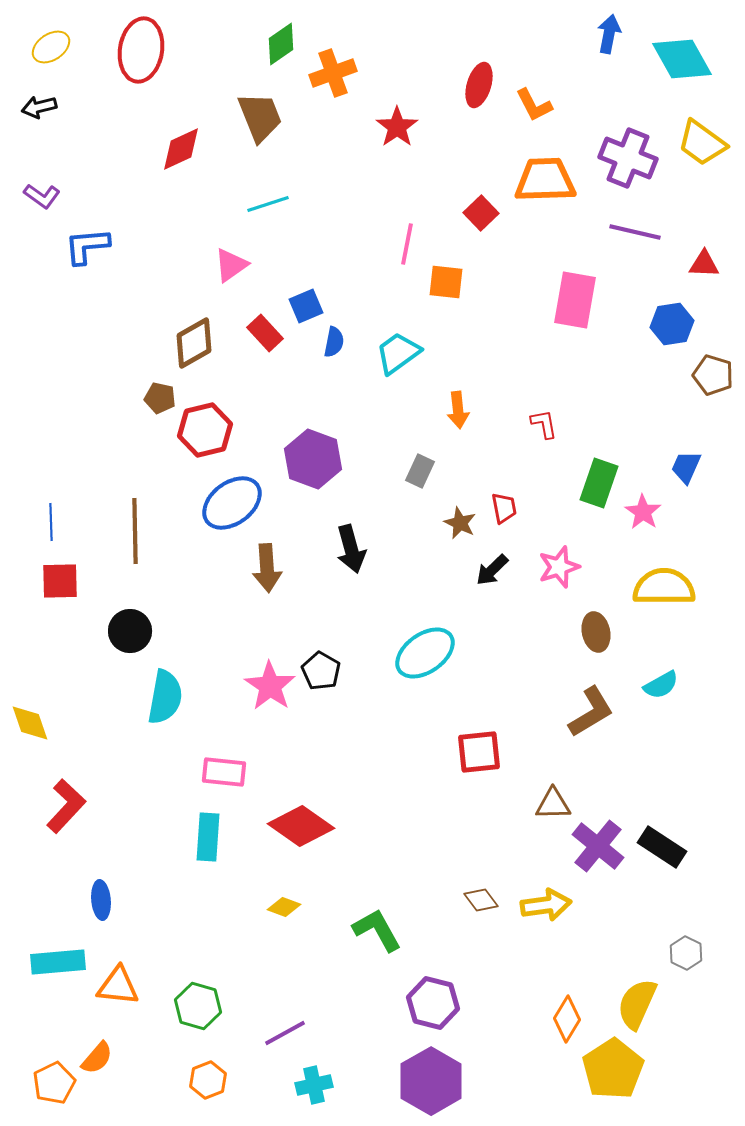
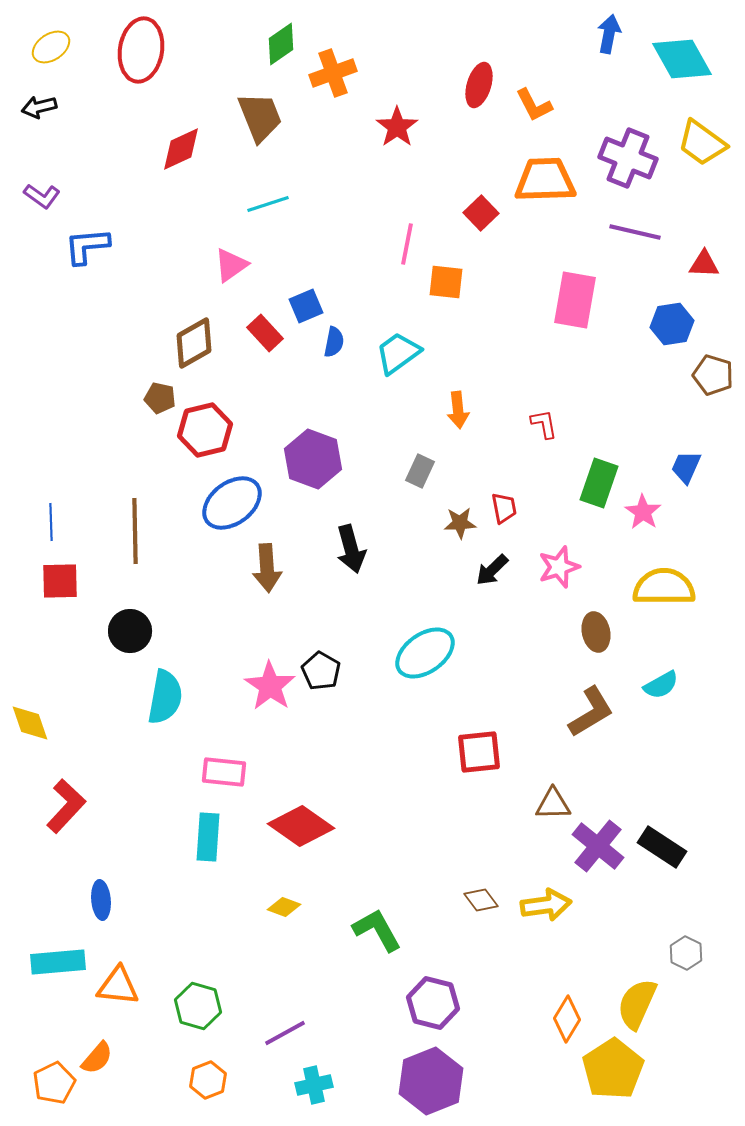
brown star at (460, 523): rotated 28 degrees counterclockwise
purple hexagon at (431, 1081): rotated 8 degrees clockwise
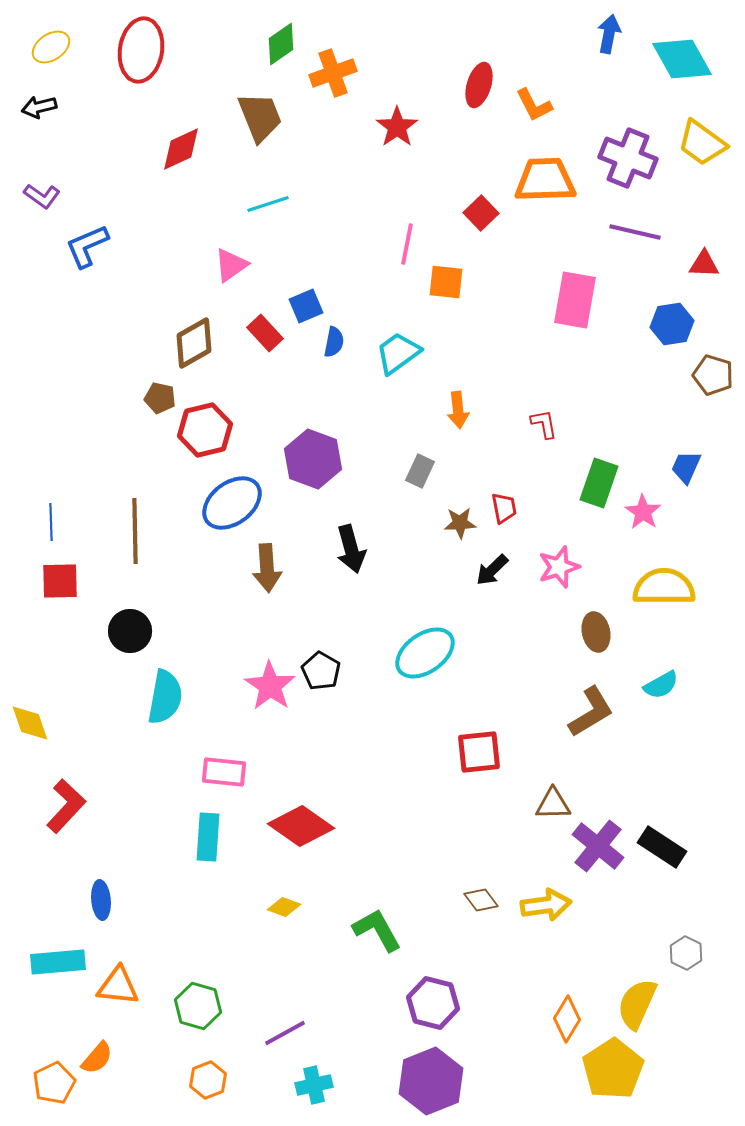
blue L-shape at (87, 246): rotated 18 degrees counterclockwise
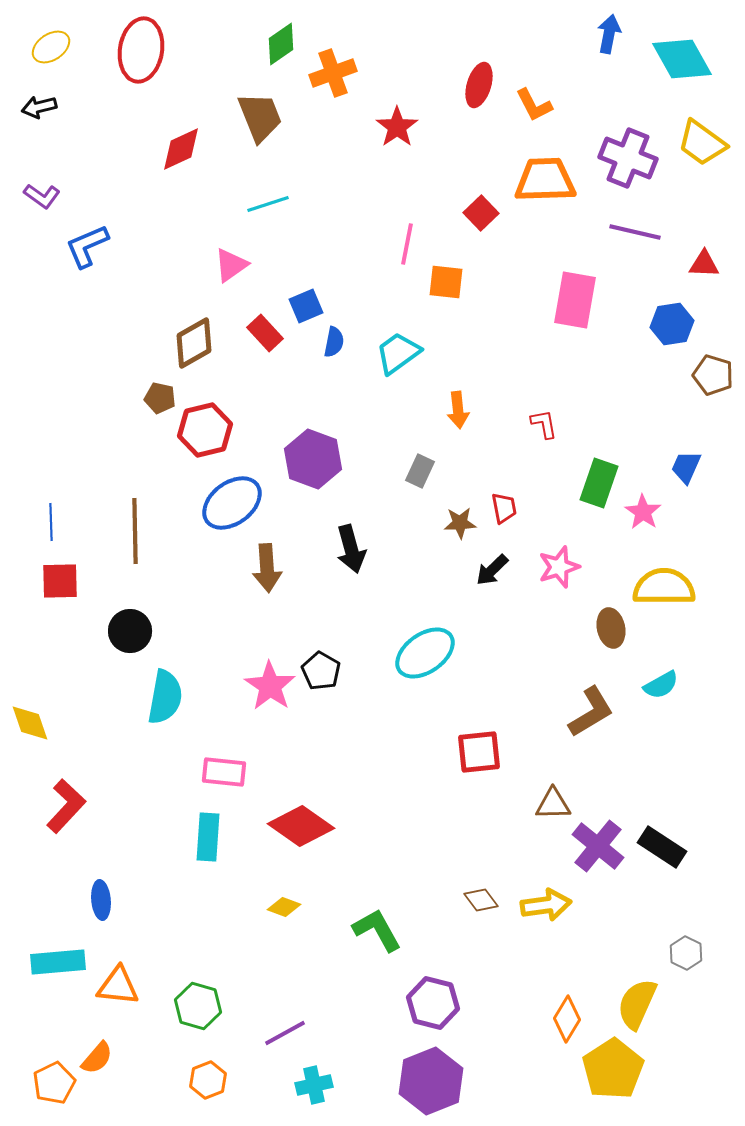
brown ellipse at (596, 632): moved 15 px right, 4 px up
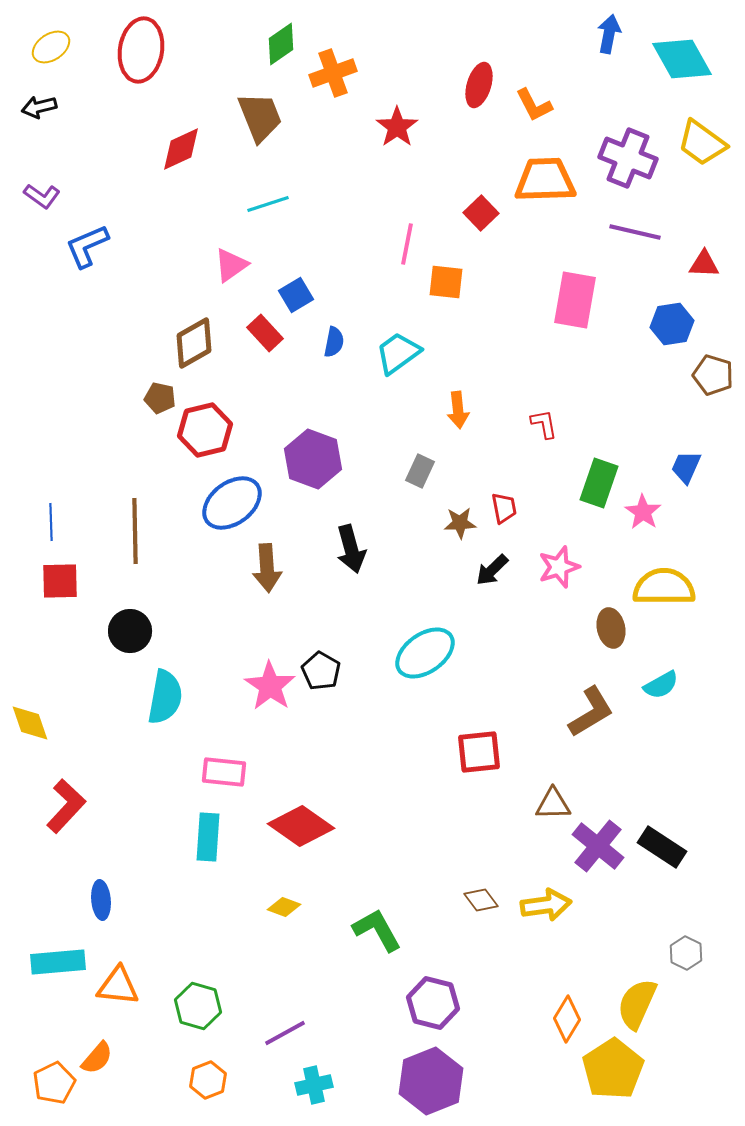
blue square at (306, 306): moved 10 px left, 11 px up; rotated 8 degrees counterclockwise
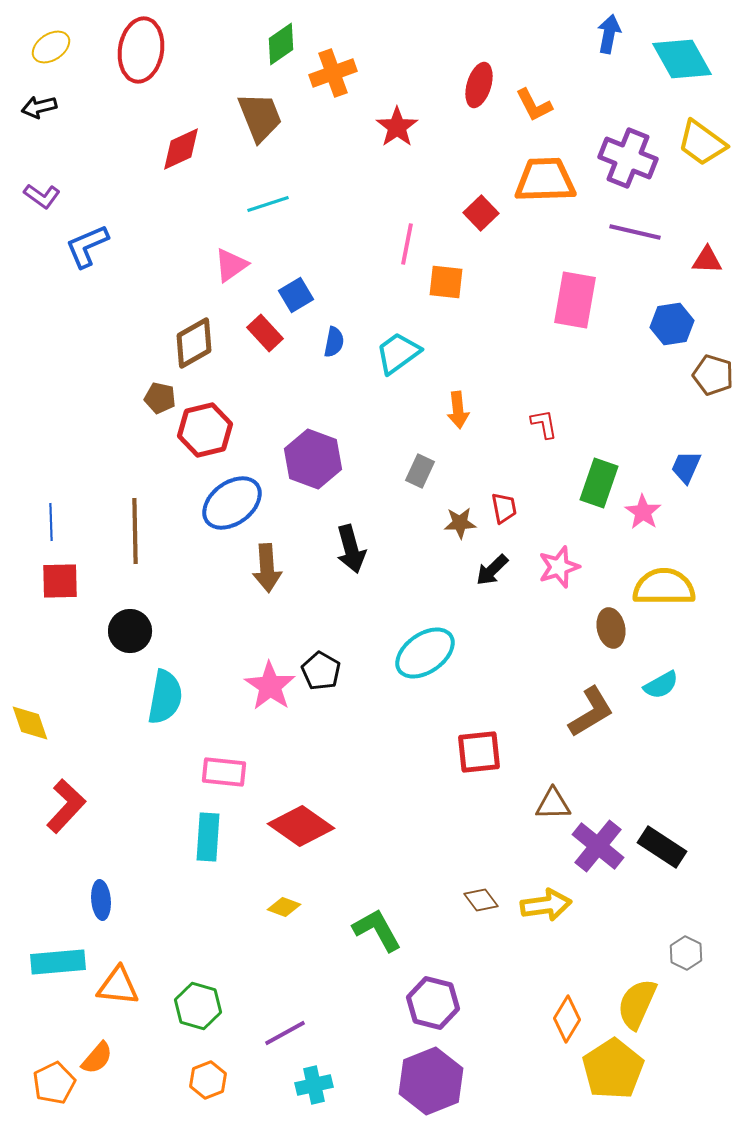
red triangle at (704, 264): moved 3 px right, 4 px up
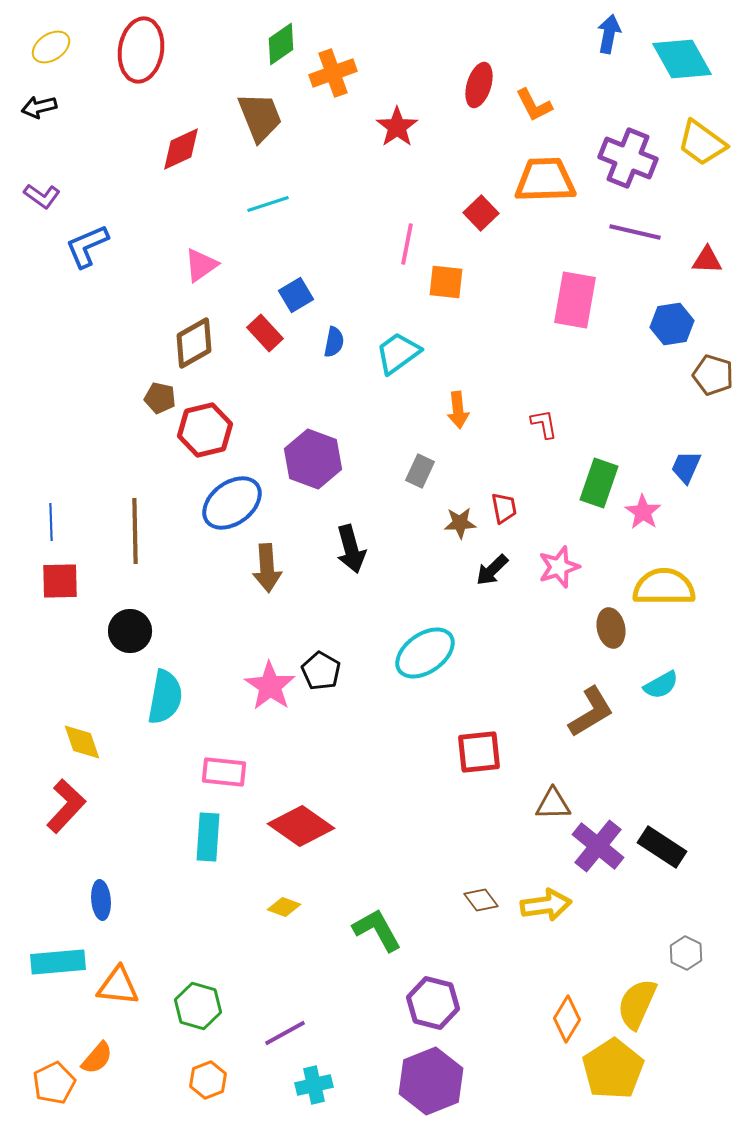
pink triangle at (231, 265): moved 30 px left
yellow diamond at (30, 723): moved 52 px right, 19 px down
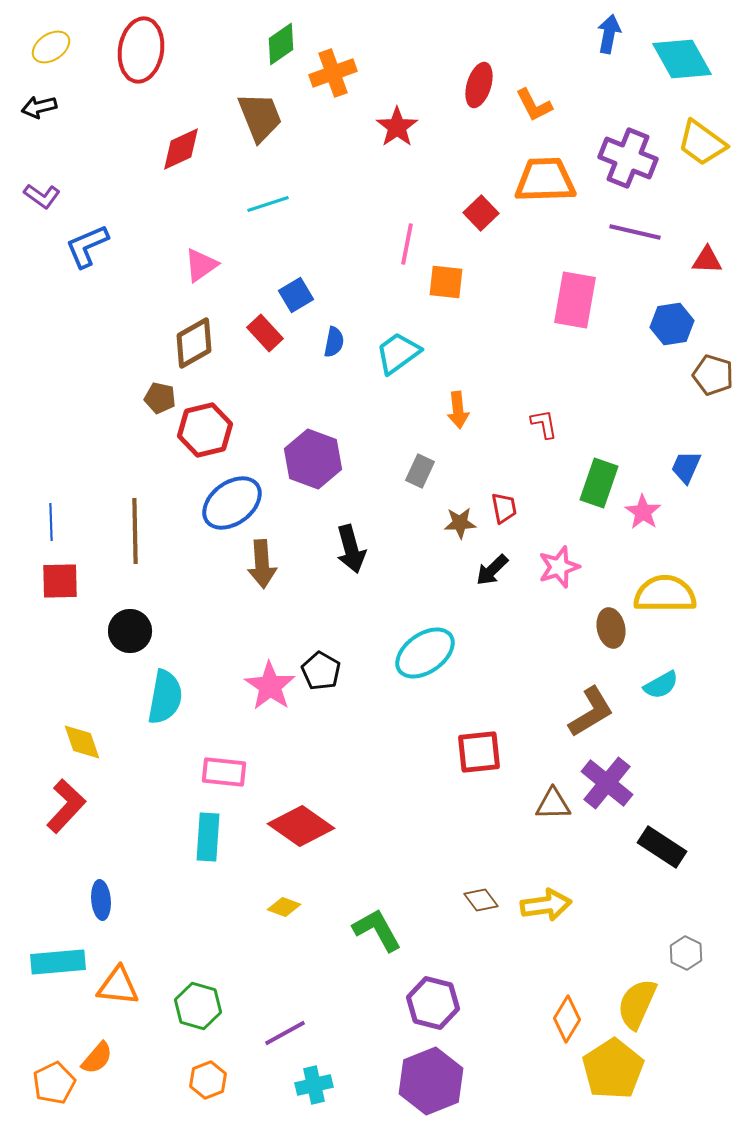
brown arrow at (267, 568): moved 5 px left, 4 px up
yellow semicircle at (664, 587): moved 1 px right, 7 px down
purple cross at (598, 846): moved 9 px right, 63 px up
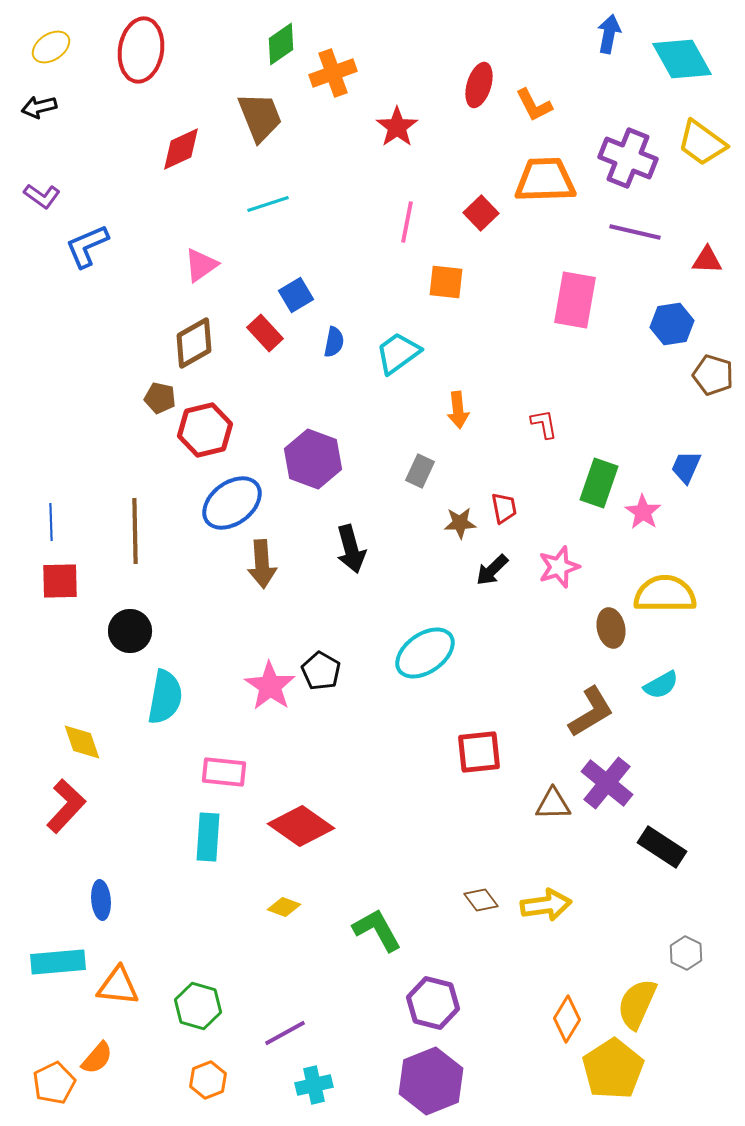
pink line at (407, 244): moved 22 px up
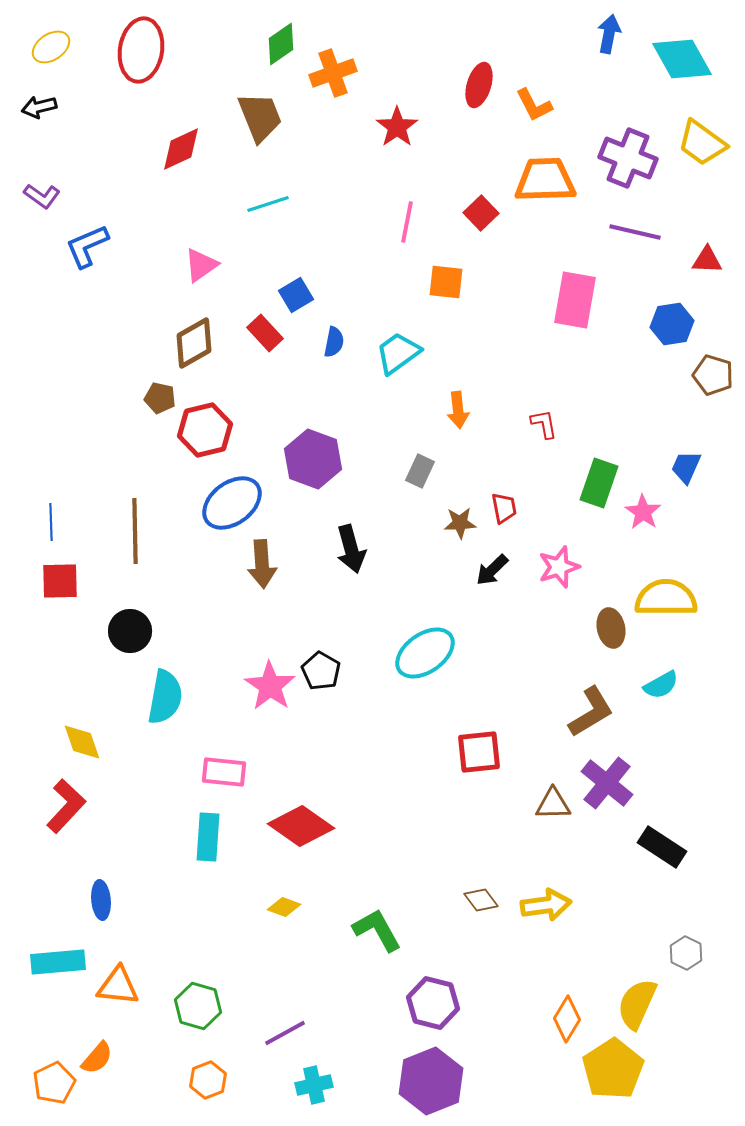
yellow semicircle at (665, 594): moved 1 px right, 4 px down
